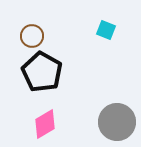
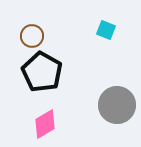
gray circle: moved 17 px up
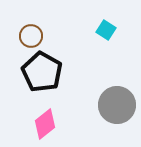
cyan square: rotated 12 degrees clockwise
brown circle: moved 1 px left
pink diamond: rotated 8 degrees counterclockwise
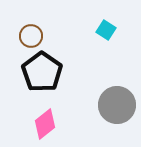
black pentagon: rotated 6 degrees clockwise
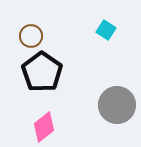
pink diamond: moved 1 px left, 3 px down
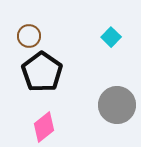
cyan square: moved 5 px right, 7 px down; rotated 12 degrees clockwise
brown circle: moved 2 px left
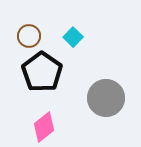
cyan square: moved 38 px left
gray circle: moved 11 px left, 7 px up
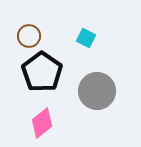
cyan square: moved 13 px right, 1 px down; rotated 18 degrees counterclockwise
gray circle: moved 9 px left, 7 px up
pink diamond: moved 2 px left, 4 px up
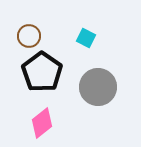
gray circle: moved 1 px right, 4 px up
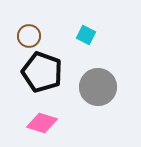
cyan square: moved 3 px up
black pentagon: rotated 15 degrees counterclockwise
pink diamond: rotated 56 degrees clockwise
